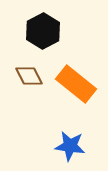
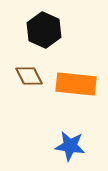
black hexagon: moved 1 px right, 1 px up; rotated 8 degrees counterclockwise
orange rectangle: rotated 33 degrees counterclockwise
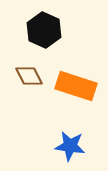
orange rectangle: moved 2 px down; rotated 12 degrees clockwise
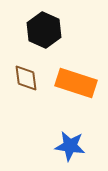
brown diamond: moved 3 px left, 2 px down; rotated 20 degrees clockwise
orange rectangle: moved 3 px up
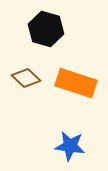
black hexagon: moved 2 px right, 1 px up; rotated 8 degrees counterclockwise
brown diamond: rotated 40 degrees counterclockwise
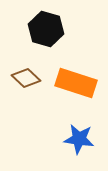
blue star: moved 9 px right, 7 px up
